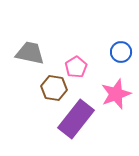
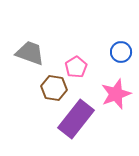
gray trapezoid: rotated 8 degrees clockwise
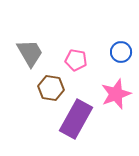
gray trapezoid: rotated 40 degrees clockwise
pink pentagon: moved 7 px up; rotated 30 degrees counterclockwise
brown hexagon: moved 3 px left
purple rectangle: rotated 9 degrees counterclockwise
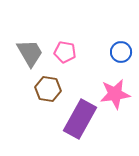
pink pentagon: moved 11 px left, 8 px up
brown hexagon: moved 3 px left, 1 px down
pink star: moved 1 px left; rotated 12 degrees clockwise
purple rectangle: moved 4 px right
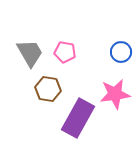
purple rectangle: moved 2 px left, 1 px up
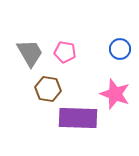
blue circle: moved 1 px left, 3 px up
pink star: rotated 28 degrees clockwise
purple rectangle: rotated 63 degrees clockwise
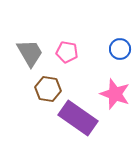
pink pentagon: moved 2 px right
purple rectangle: rotated 33 degrees clockwise
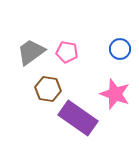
gray trapezoid: moved 1 px right, 1 px up; rotated 96 degrees counterclockwise
